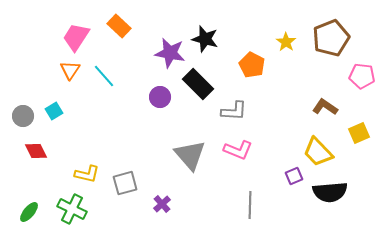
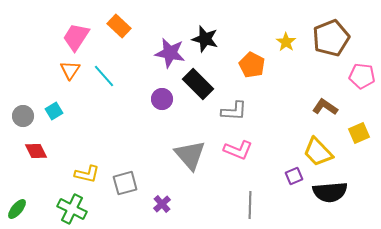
purple circle: moved 2 px right, 2 px down
green ellipse: moved 12 px left, 3 px up
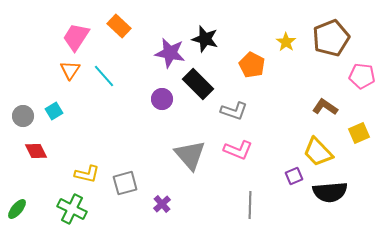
gray L-shape: rotated 16 degrees clockwise
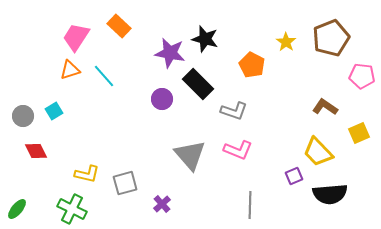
orange triangle: rotated 40 degrees clockwise
black semicircle: moved 2 px down
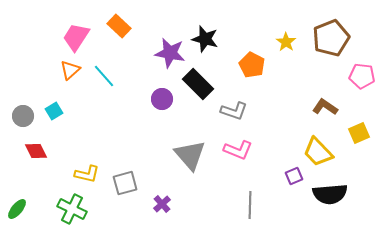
orange triangle: rotated 25 degrees counterclockwise
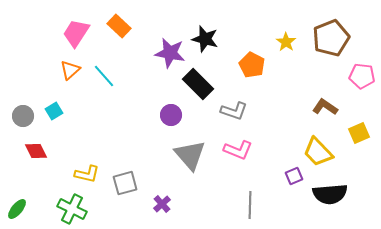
pink trapezoid: moved 4 px up
purple circle: moved 9 px right, 16 px down
